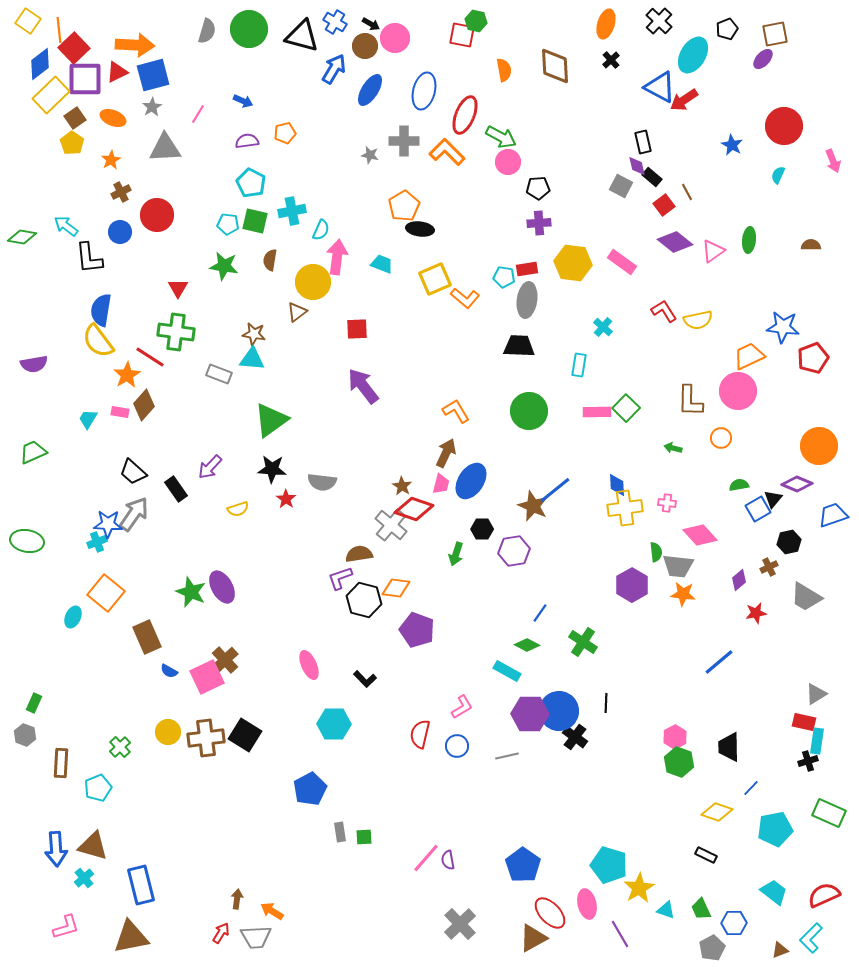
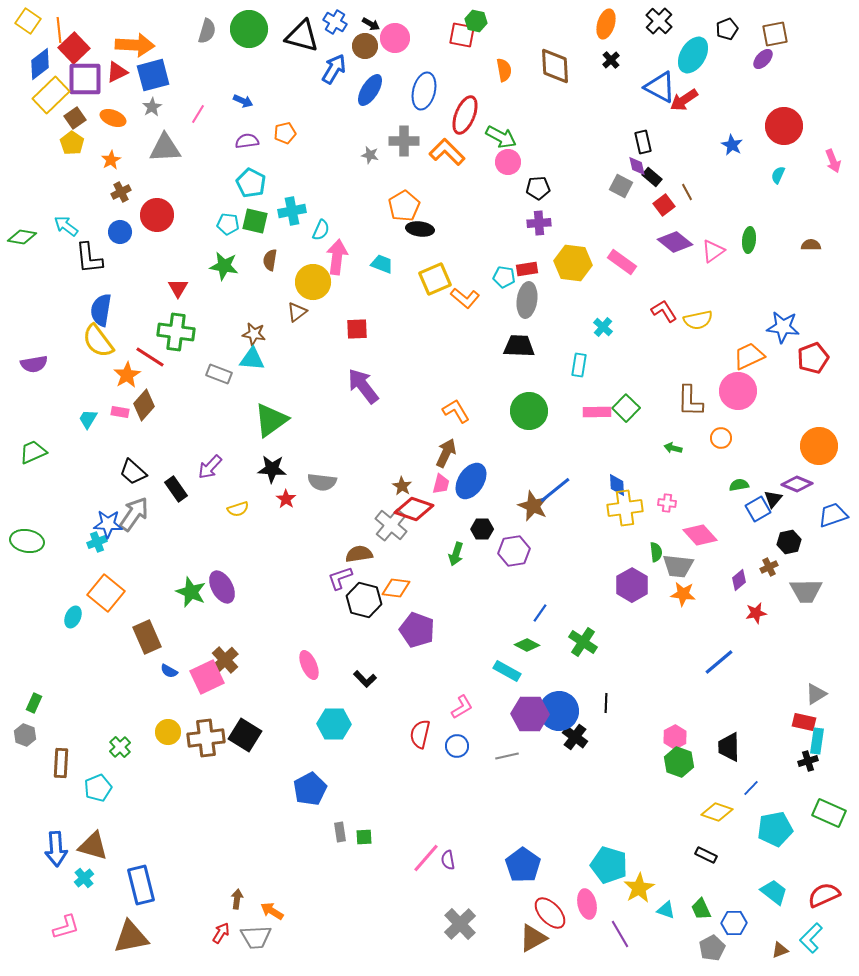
gray trapezoid at (806, 597): moved 6 px up; rotated 32 degrees counterclockwise
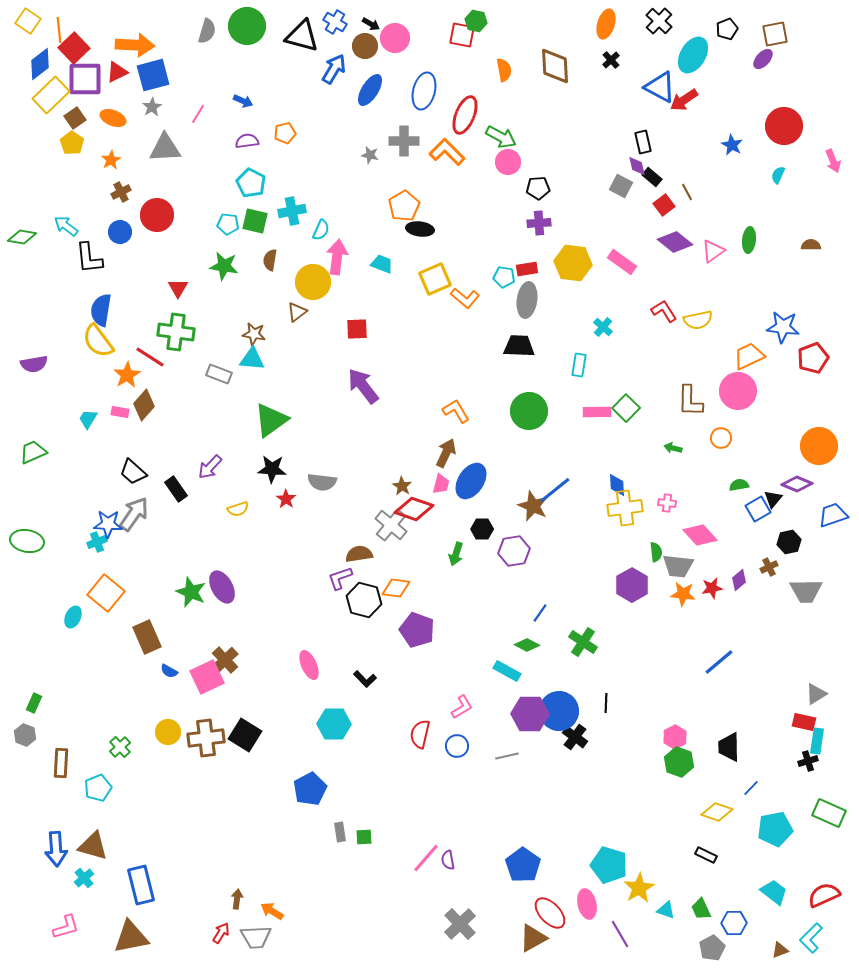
green circle at (249, 29): moved 2 px left, 3 px up
red star at (756, 613): moved 44 px left, 25 px up
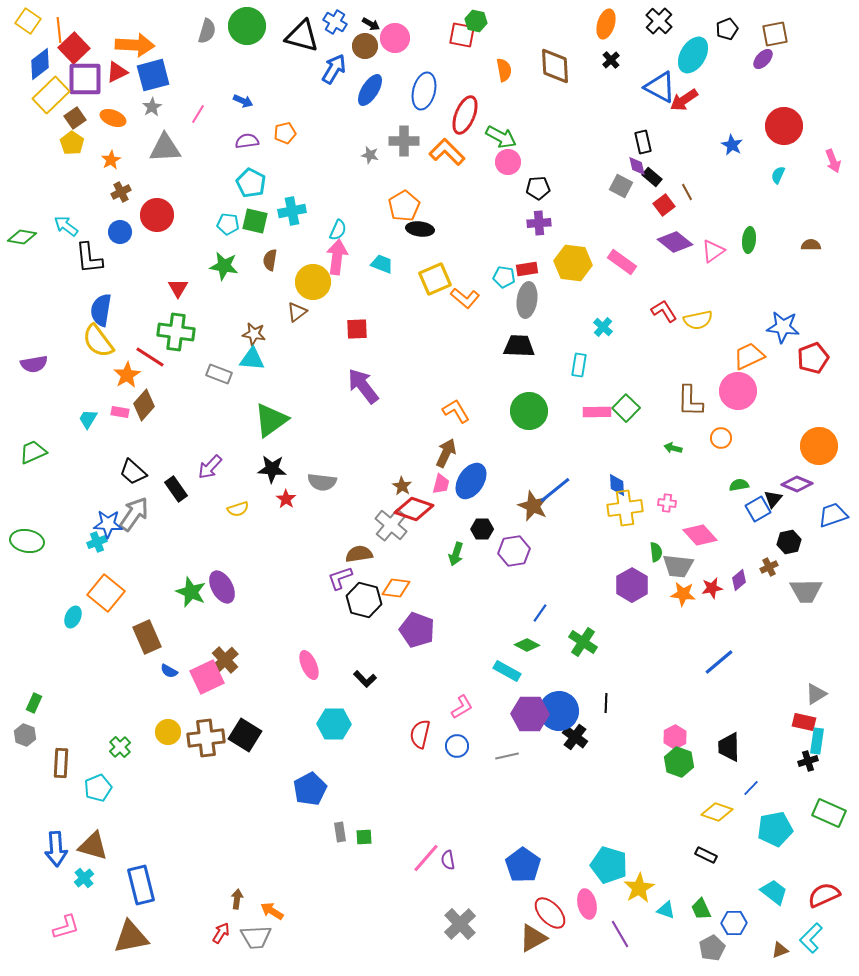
cyan semicircle at (321, 230): moved 17 px right
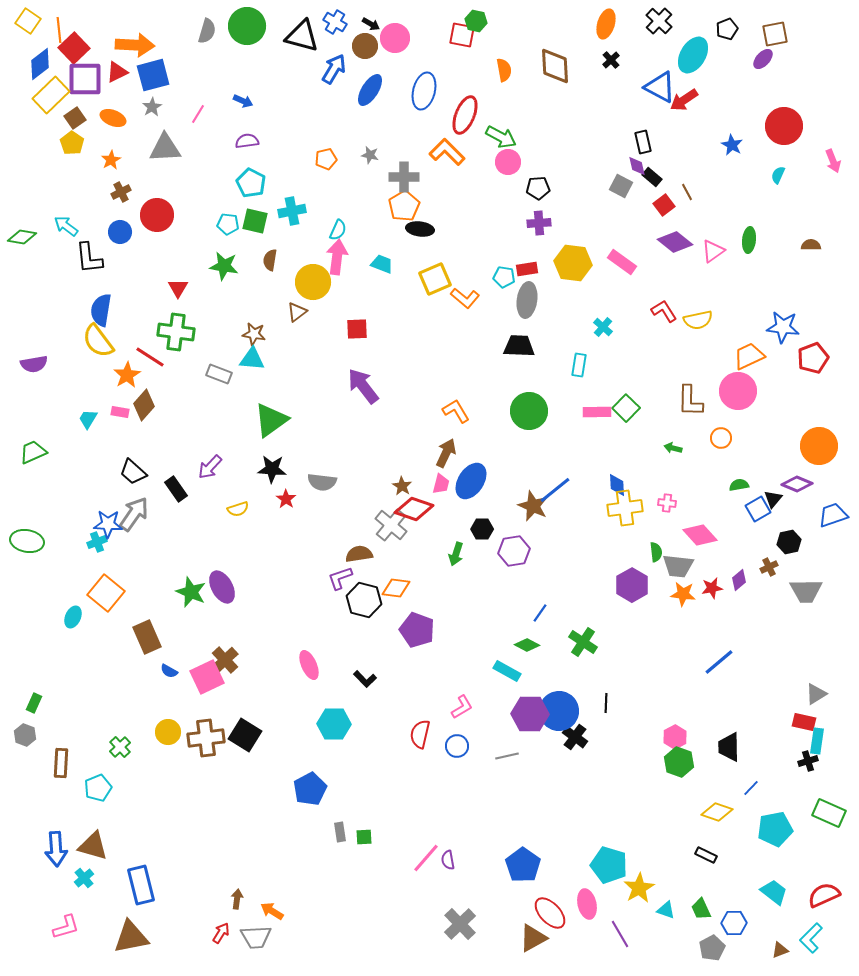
orange pentagon at (285, 133): moved 41 px right, 26 px down
gray cross at (404, 141): moved 36 px down
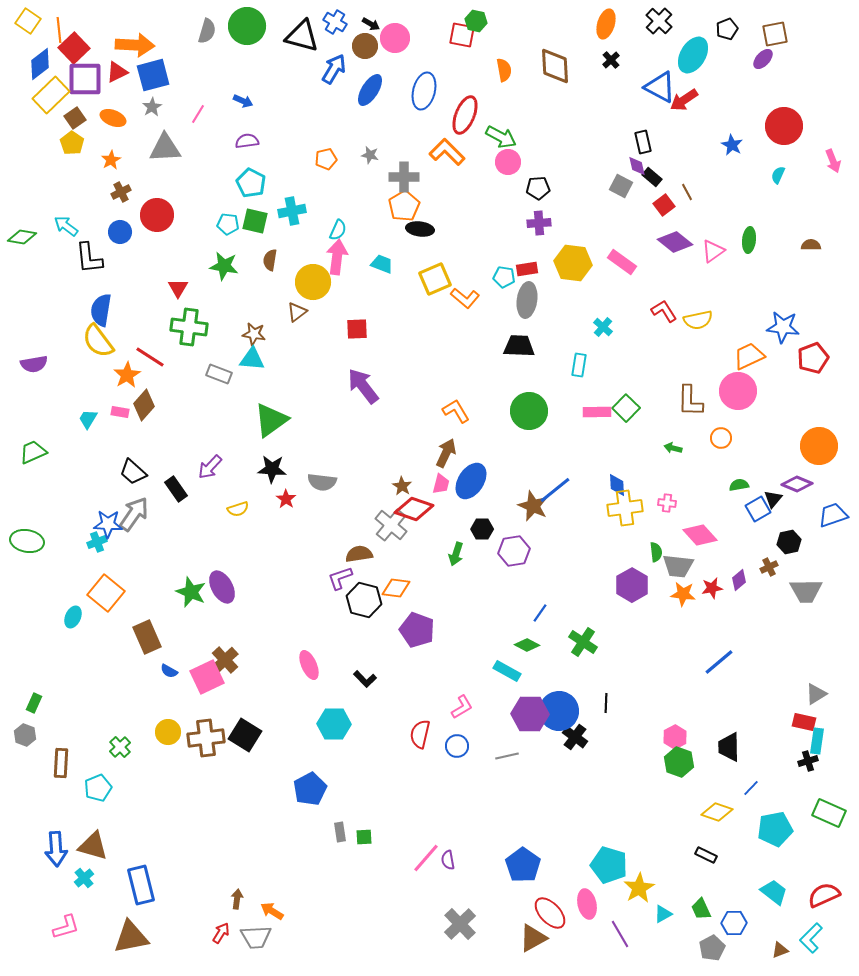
green cross at (176, 332): moved 13 px right, 5 px up
cyan triangle at (666, 910): moved 3 px left, 4 px down; rotated 48 degrees counterclockwise
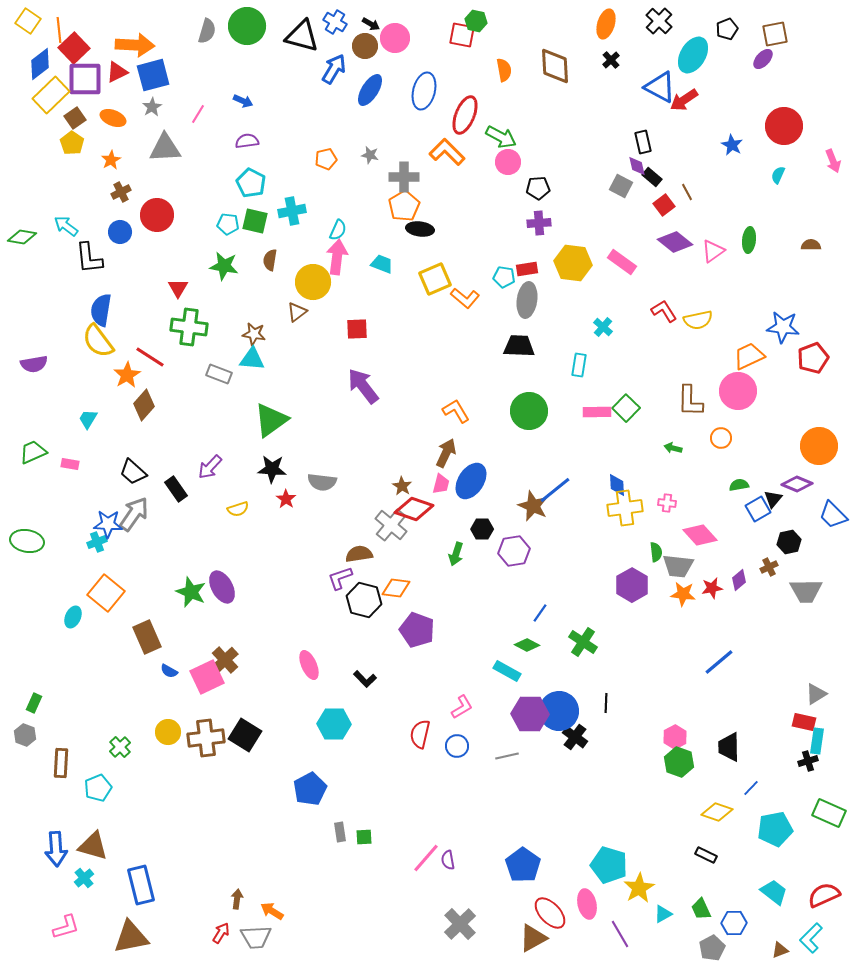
pink rectangle at (120, 412): moved 50 px left, 52 px down
blue trapezoid at (833, 515): rotated 116 degrees counterclockwise
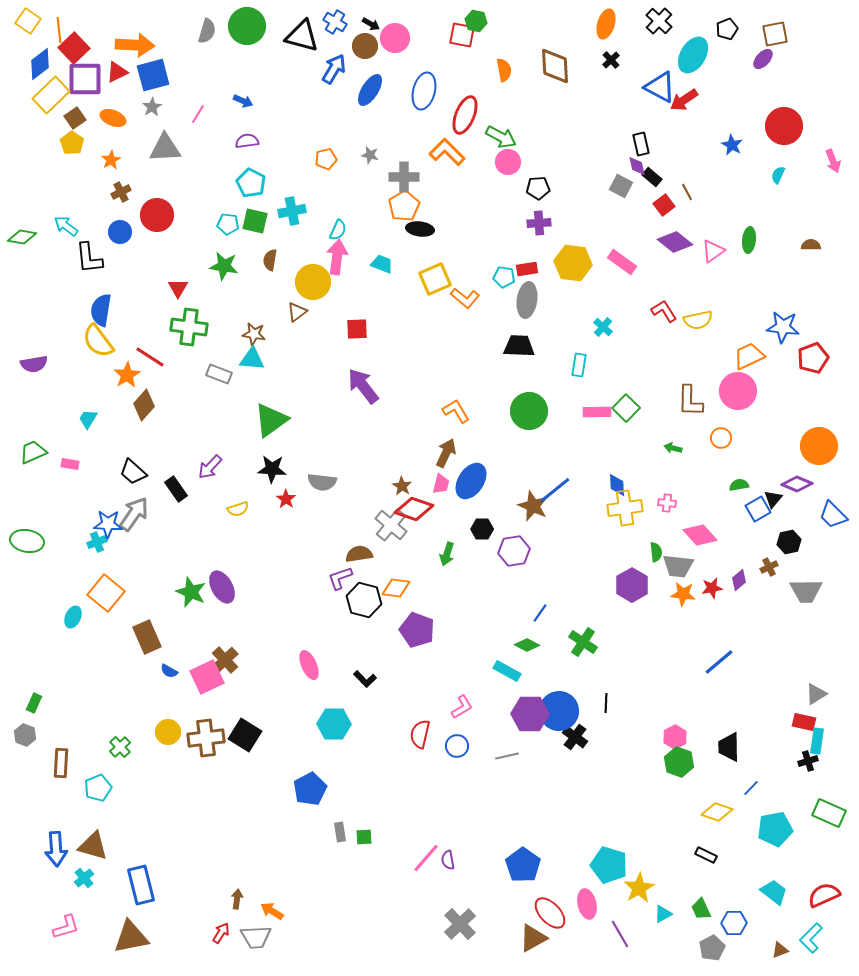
black rectangle at (643, 142): moved 2 px left, 2 px down
green arrow at (456, 554): moved 9 px left
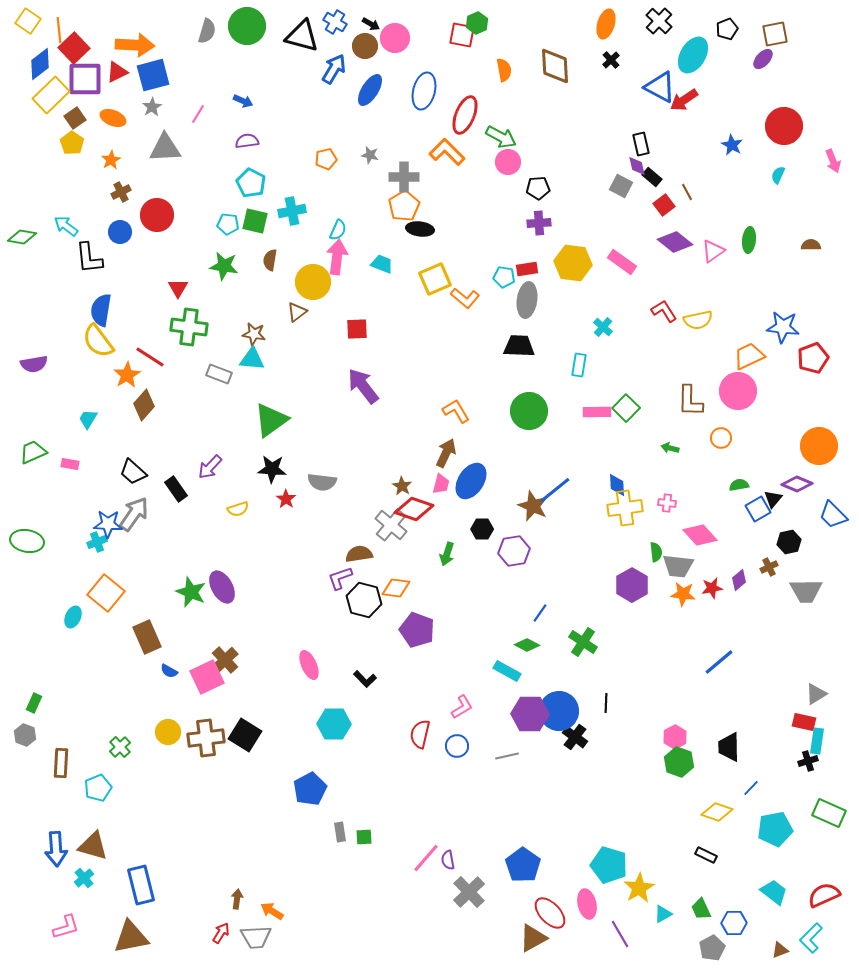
green hexagon at (476, 21): moved 1 px right, 2 px down; rotated 25 degrees clockwise
green arrow at (673, 448): moved 3 px left
gray cross at (460, 924): moved 9 px right, 32 px up
